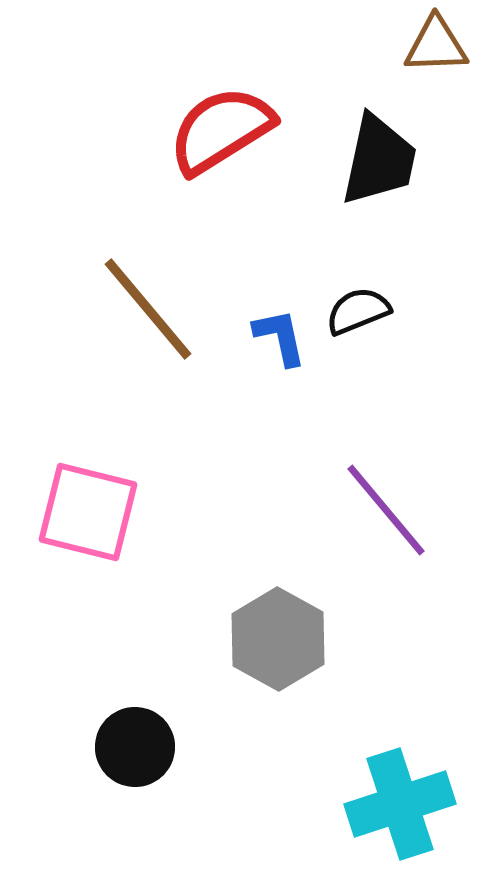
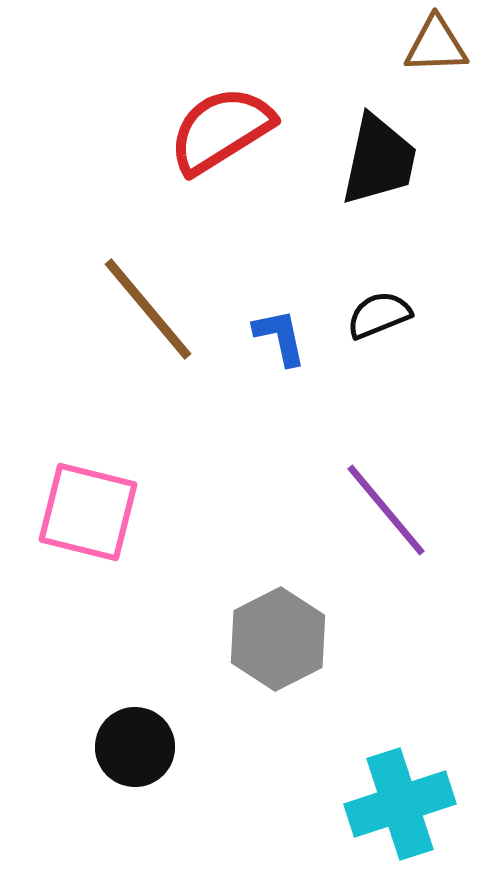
black semicircle: moved 21 px right, 4 px down
gray hexagon: rotated 4 degrees clockwise
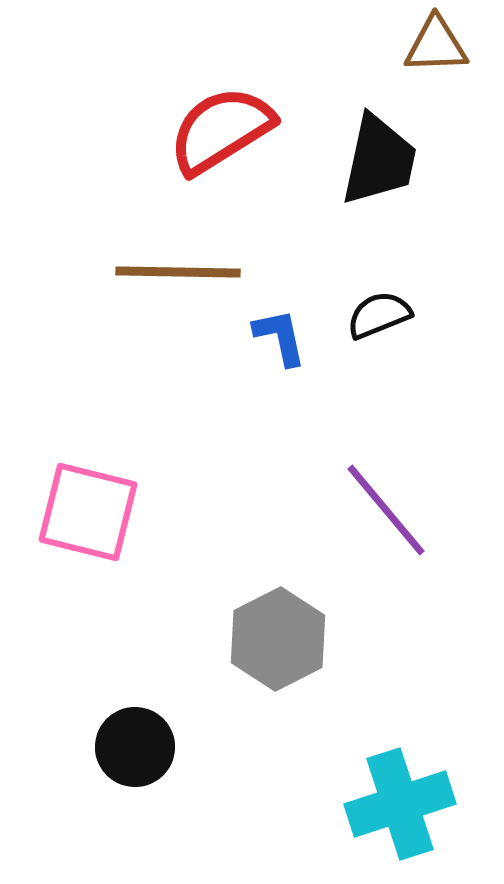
brown line: moved 30 px right, 37 px up; rotated 49 degrees counterclockwise
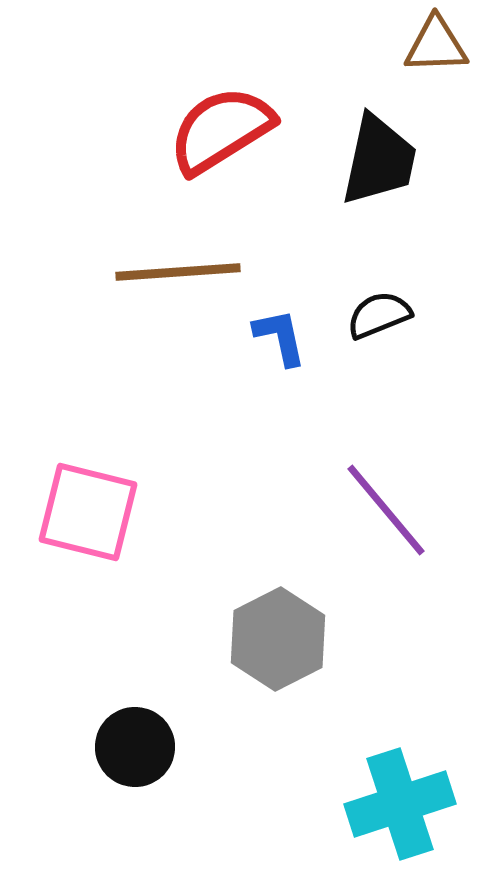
brown line: rotated 5 degrees counterclockwise
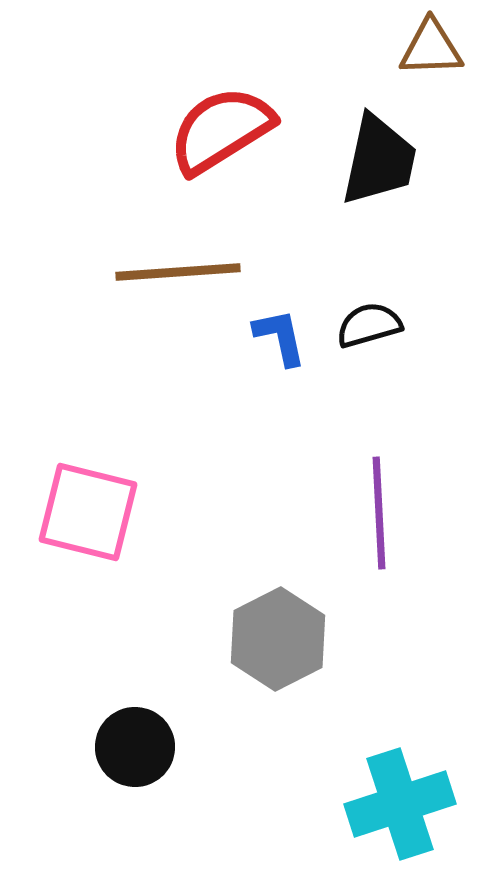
brown triangle: moved 5 px left, 3 px down
black semicircle: moved 10 px left, 10 px down; rotated 6 degrees clockwise
purple line: moved 7 px left, 3 px down; rotated 37 degrees clockwise
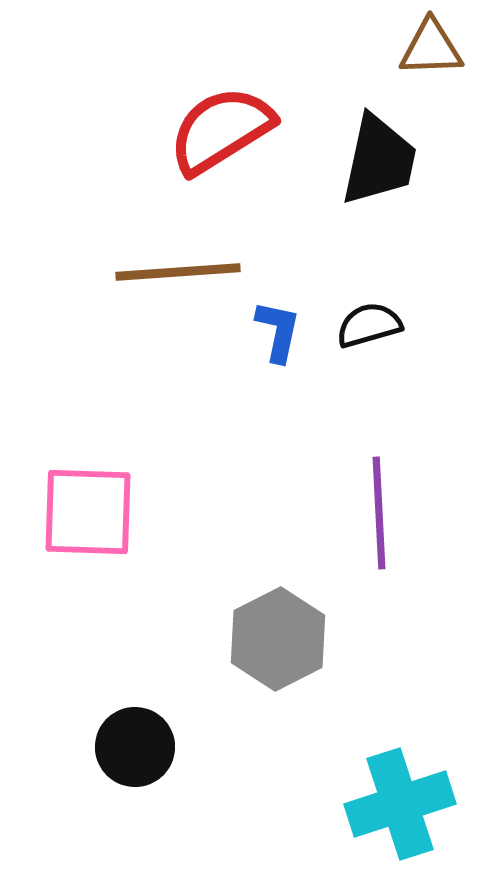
blue L-shape: moved 2 px left, 6 px up; rotated 24 degrees clockwise
pink square: rotated 12 degrees counterclockwise
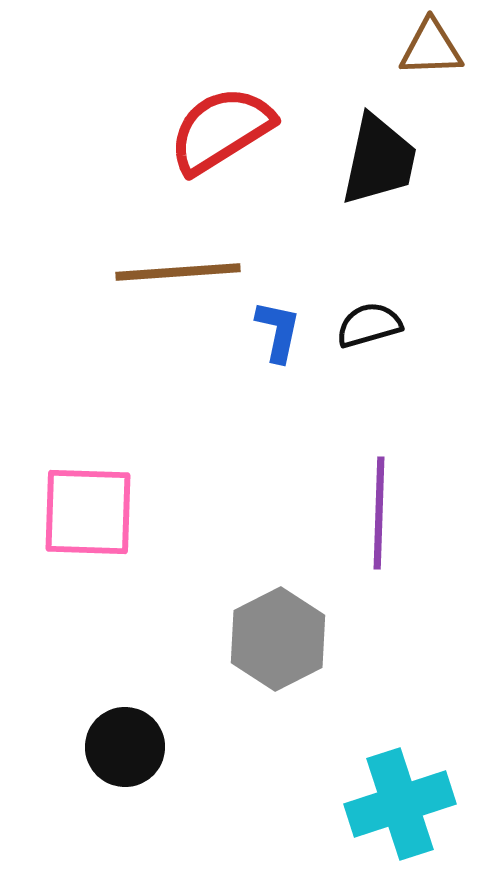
purple line: rotated 5 degrees clockwise
black circle: moved 10 px left
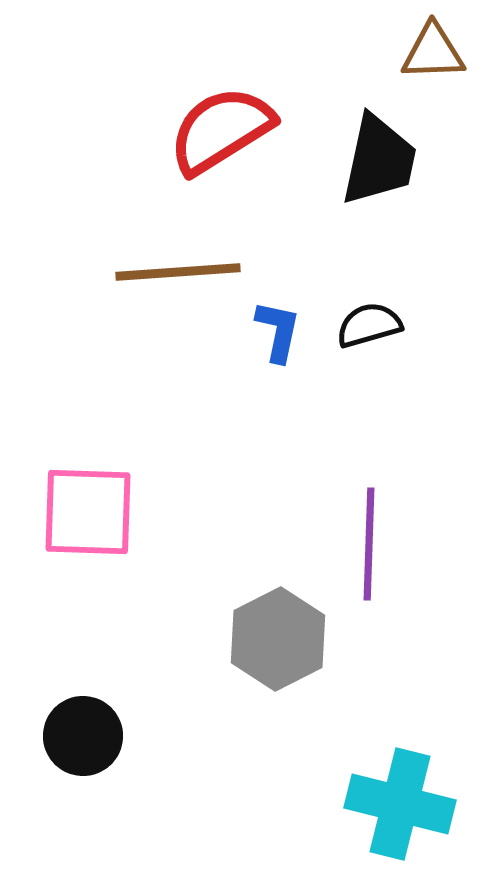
brown triangle: moved 2 px right, 4 px down
purple line: moved 10 px left, 31 px down
black circle: moved 42 px left, 11 px up
cyan cross: rotated 32 degrees clockwise
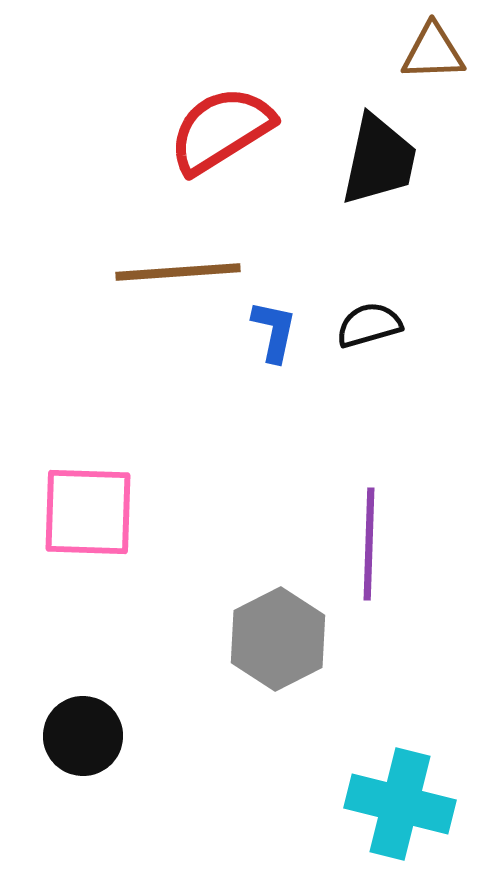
blue L-shape: moved 4 px left
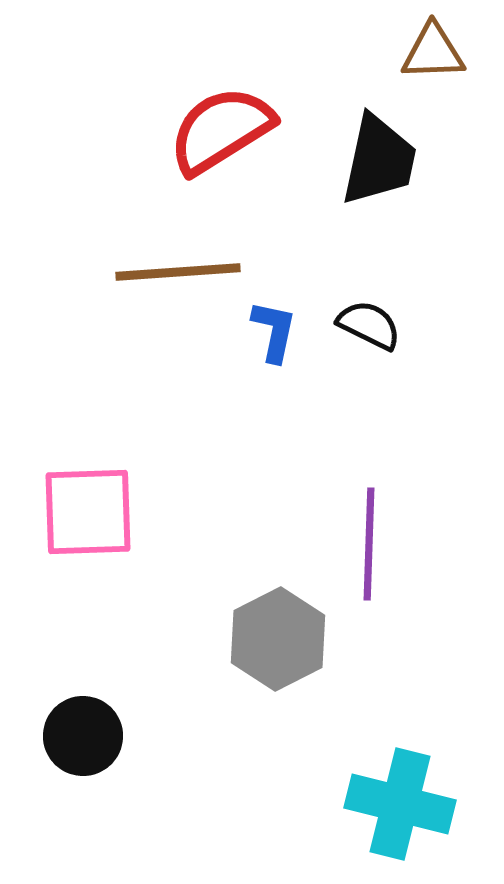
black semicircle: rotated 42 degrees clockwise
pink square: rotated 4 degrees counterclockwise
